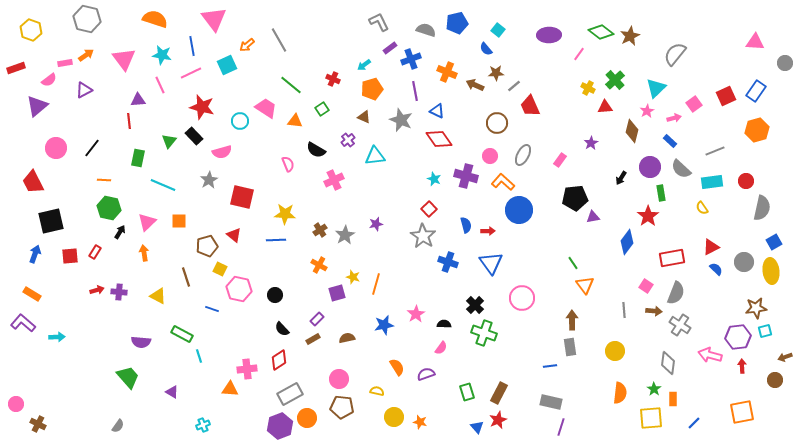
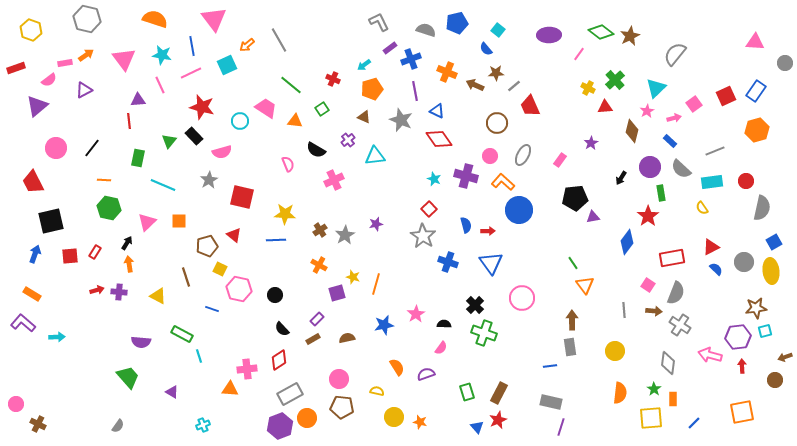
black arrow at (120, 232): moved 7 px right, 11 px down
orange arrow at (144, 253): moved 15 px left, 11 px down
pink square at (646, 286): moved 2 px right, 1 px up
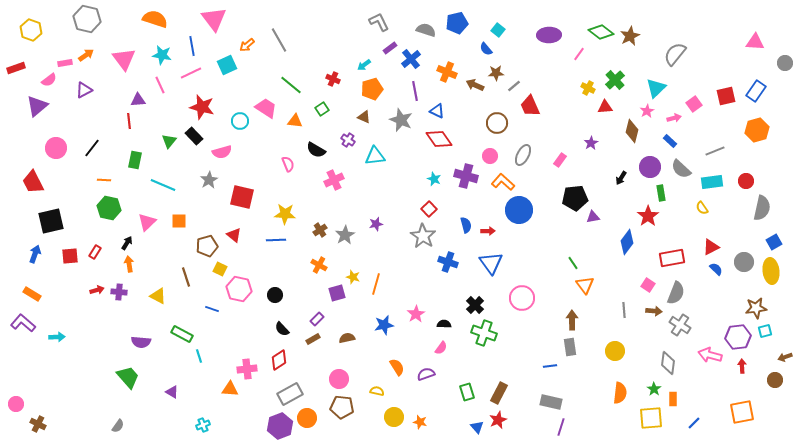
blue cross at (411, 59): rotated 18 degrees counterclockwise
red square at (726, 96): rotated 12 degrees clockwise
purple cross at (348, 140): rotated 16 degrees counterclockwise
green rectangle at (138, 158): moved 3 px left, 2 px down
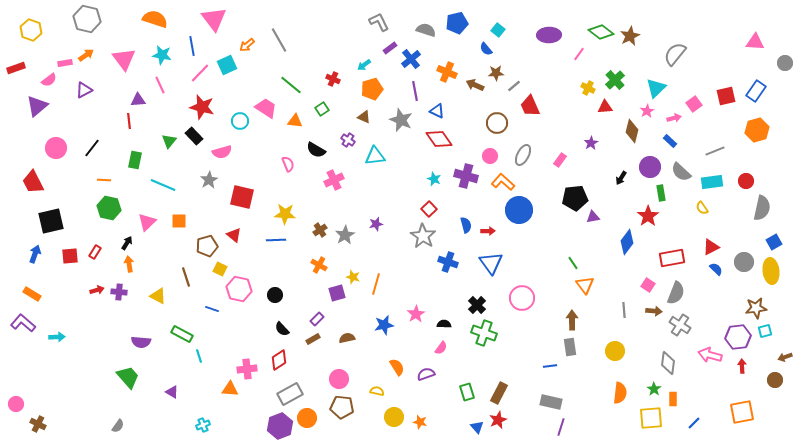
pink line at (191, 73): moved 9 px right; rotated 20 degrees counterclockwise
gray semicircle at (681, 169): moved 3 px down
black cross at (475, 305): moved 2 px right
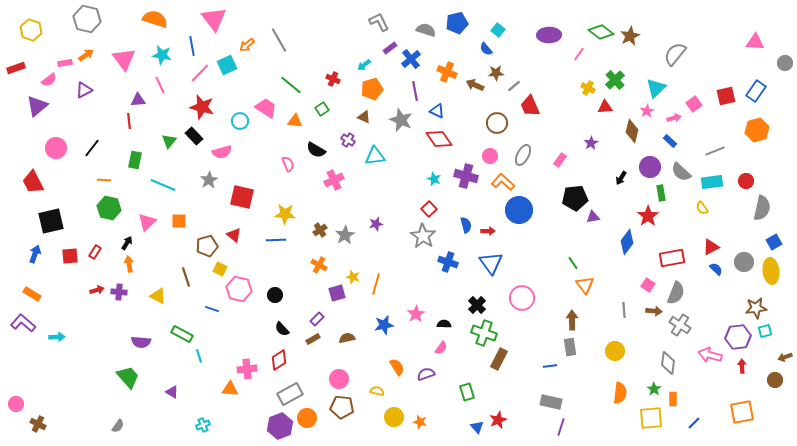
brown rectangle at (499, 393): moved 34 px up
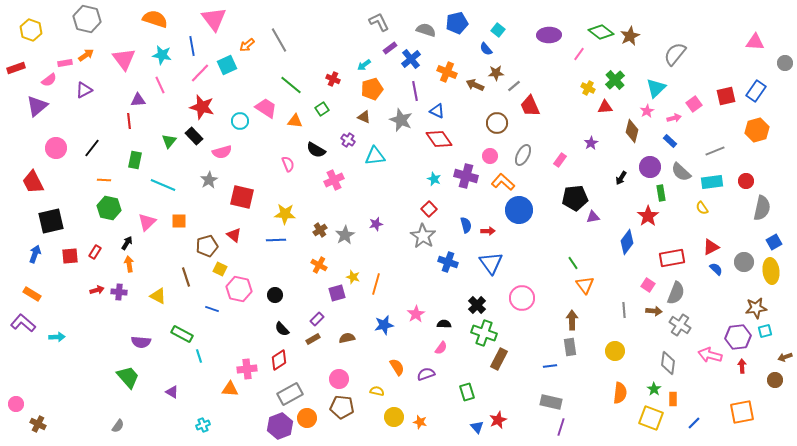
yellow square at (651, 418): rotated 25 degrees clockwise
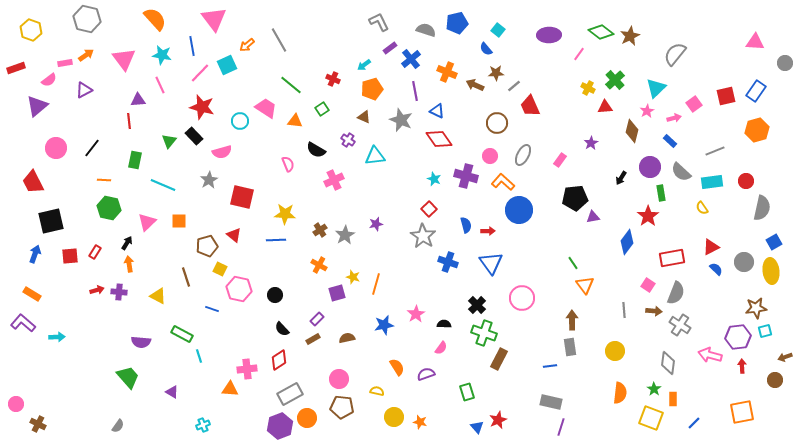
orange semicircle at (155, 19): rotated 30 degrees clockwise
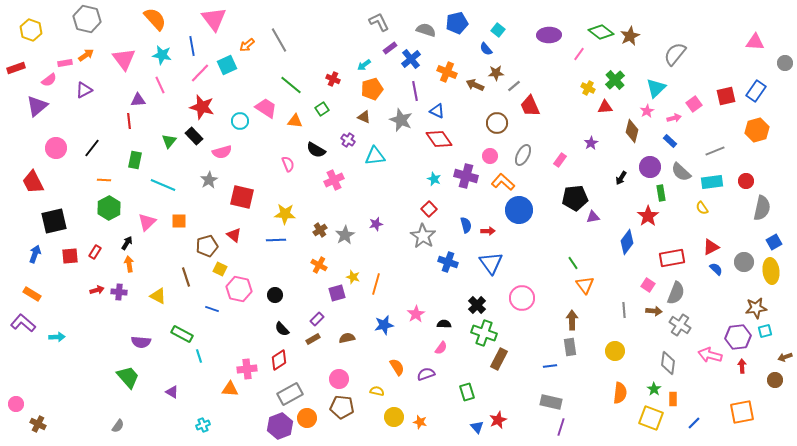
green hexagon at (109, 208): rotated 20 degrees clockwise
black square at (51, 221): moved 3 px right
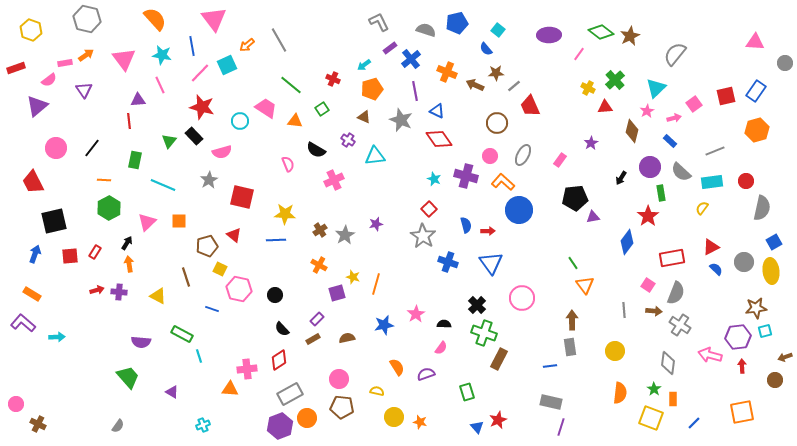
purple triangle at (84, 90): rotated 36 degrees counterclockwise
yellow semicircle at (702, 208): rotated 72 degrees clockwise
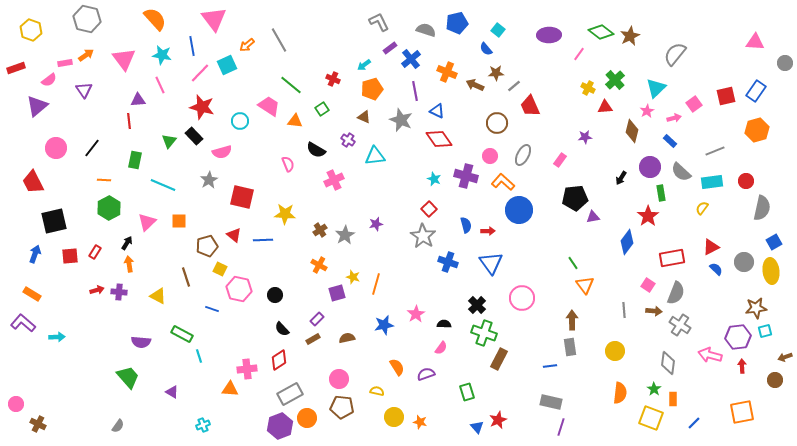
pink trapezoid at (266, 108): moved 3 px right, 2 px up
purple star at (591, 143): moved 6 px left, 6 px up; rotated 24 degrees clockwise
blue line at (276, 240): moved 13 px left
